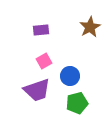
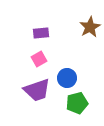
purple rectangle: moved 3 px down
pink square: moved 5 px left, 2 px up
blue circle: moved 3 px left, 2 px down
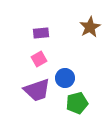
blue circle: moved 2 px left
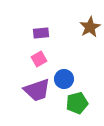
blue circle: moved 1 px left, 1 px down
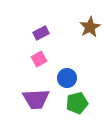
purple rectangle: rotated 21 degrees counterclockwise
blue circle: moved 3 px right, 1 px up
purple trapezoid: moved 1 px left, 9 px down; rotated 16 degrees clockwise
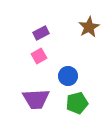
brown star: moved 1 px left
pink square: moved 3 px up
blue circle: moved 1 px right, 2 px up
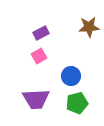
brown star: rotated 25 degrees clockwise
blue circle: moved 3 px right
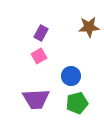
purple rectangle: rotated 35 degrees counterclockwise
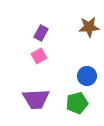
blue circle: moved 16 px right
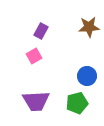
purple rectangle: moved 2 px up
pink square: moved 5 px left
purple trapezoid: moved 2 px down
